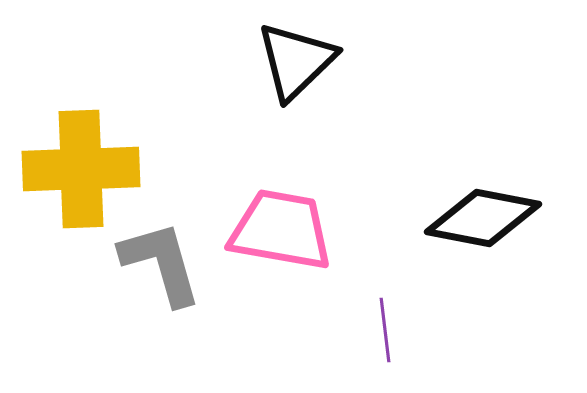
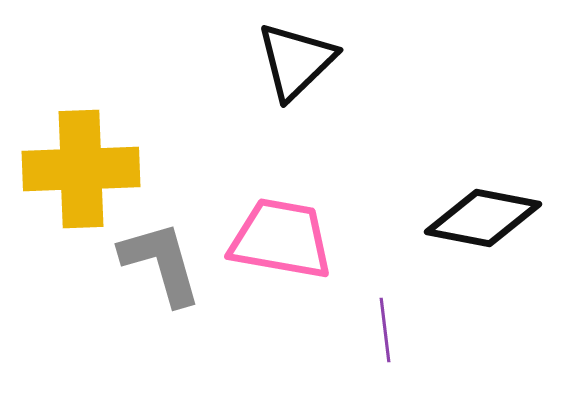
pink trapezoid: moved 9 px down
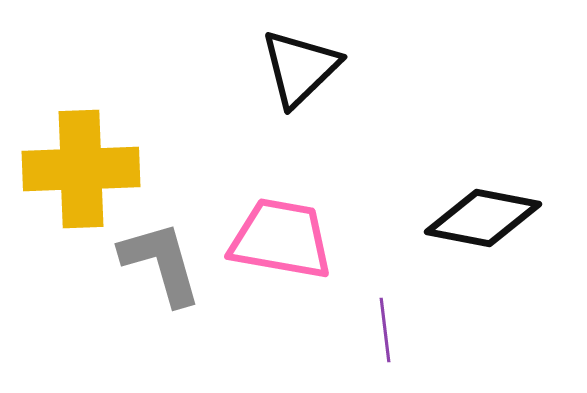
black triangle: moved 4 px right, 7 px down
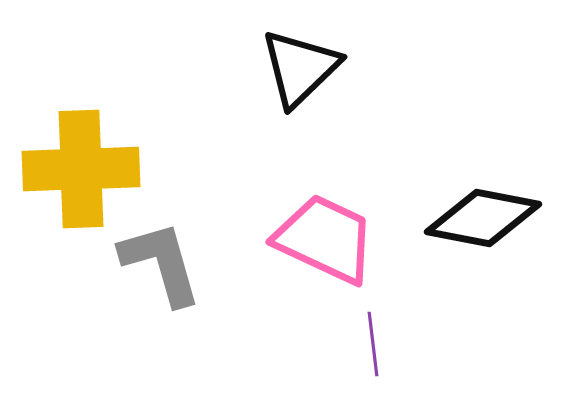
pink trapezoid: moved 44 px right; rotated 15 degrees clockwise
purple line: moved 12 px left, 14 px down
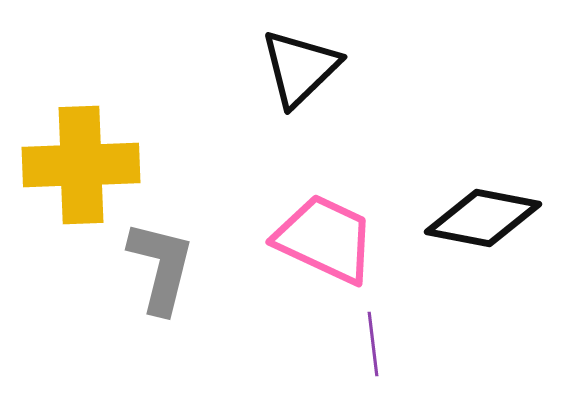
yellow cross: moved 4 px up
gray L-shape: moved 4 px down; rotated 30 degrees clockwise
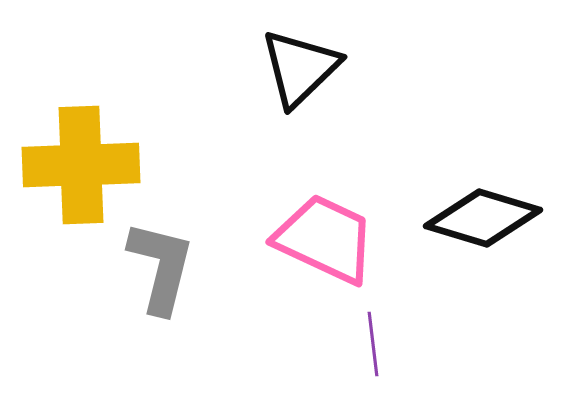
black diamond: rotated 6 degrees clockwise
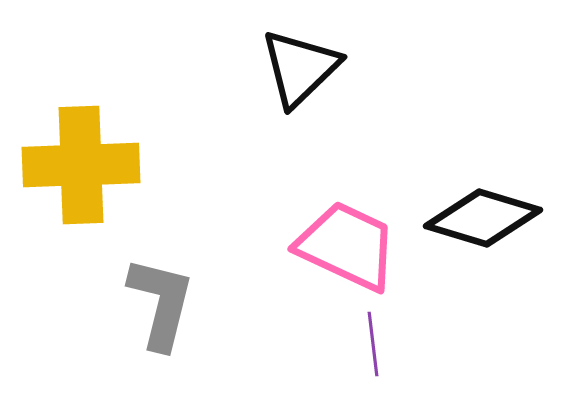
pink trapezoid: moved 22 px right, 7 px down
gray L-shape: moved 36 px down
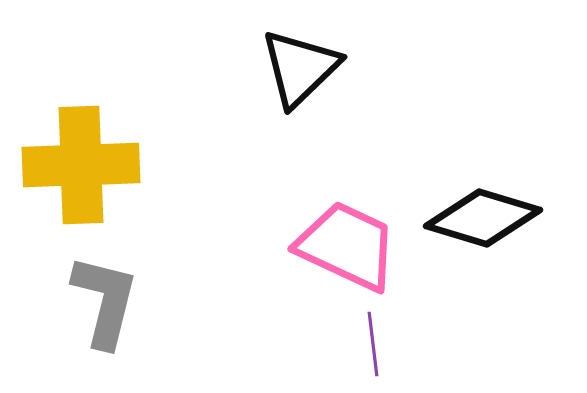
gray L-shape: moved 56 px left, 2 px up
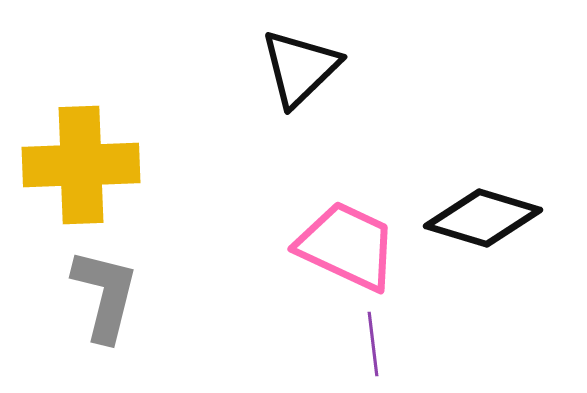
gray L-shape: moved 6 px up
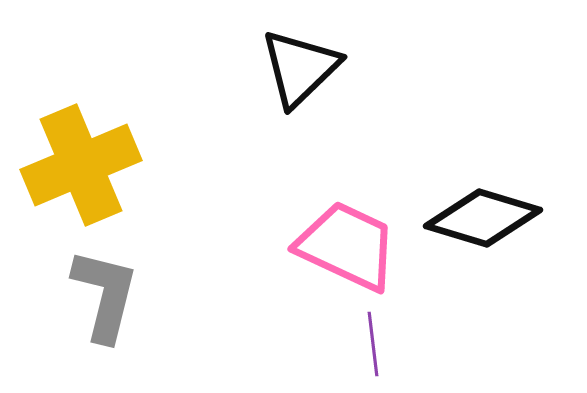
yellow cross: rotated 21 degrees counterclockwise
